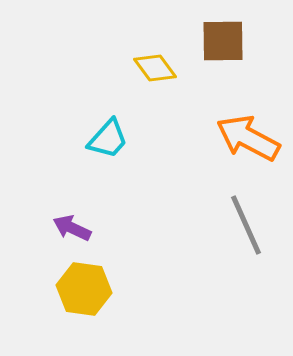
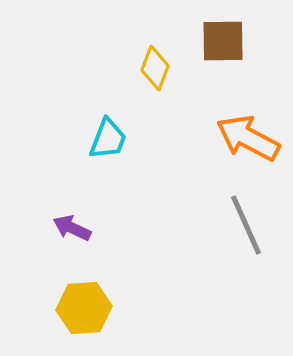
yellow diamond: rotated 57 degrees clockwise
cyan trapezoid: rotated 21 degrees counterclockwise
yellow hexagon: moved 19 px down; rotated 12 degrees counterclockwise
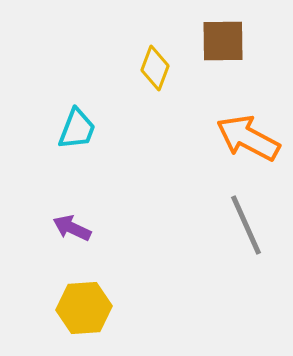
cyan trapezoid: moved 31 px left, 10 px up
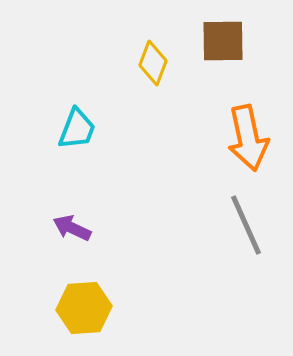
yellow diamond: moved 2 px left, 5 px up
orange arrow: rotated 130 degrees counterclockwise
